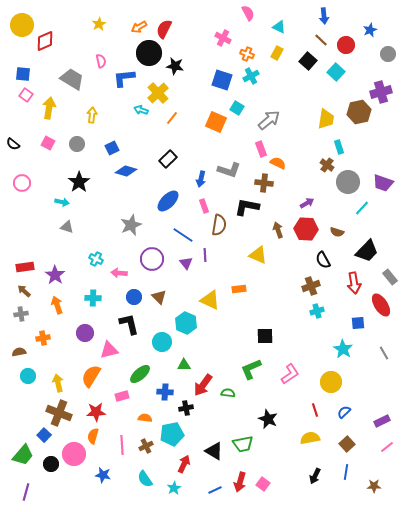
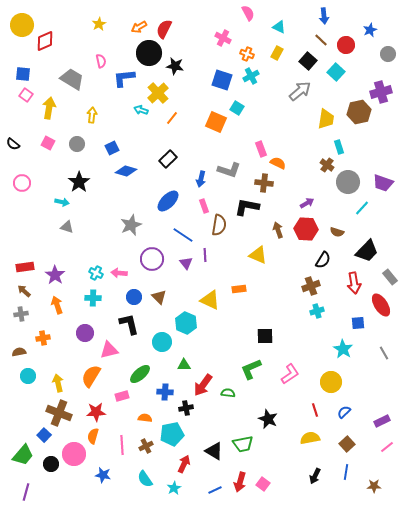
gray arrow at (269, 120): moved 31 px right, 29 px up
cyan cross at (96, 259): moved 14 px down
black semicircle at (323, 260): rotated 120 degrees counterclockwise
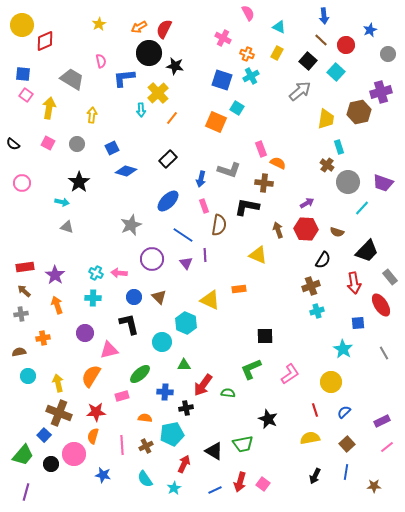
cyan arrow at (141, 110): rotated 112 degrees counterclockwise
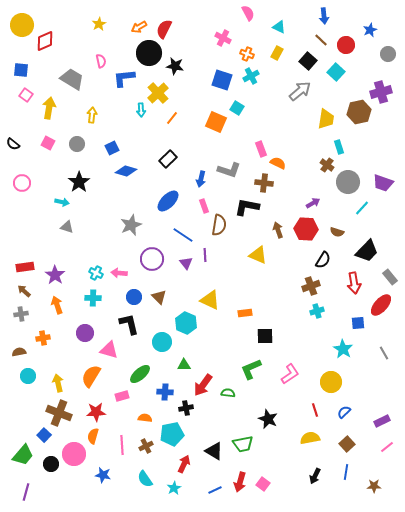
blue square at (23, 74): moved 2 px left, 4 px up
purple arrow at (307, 203): moved 6 px right
orange rectangle at (239, 289): moved 6 px right, 24 px down
red ellipse at (381, 305): rotated 75 degrees clockwise
pink triangle at (109, 350): rotated 30 degrees clockwise
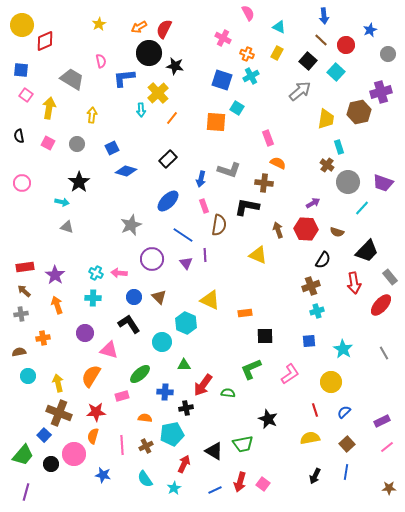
orange square at (216, 122): rotated 20 degrees counterclockwise
black semicircle at (13, 144): moved 6 px right, 8 px up; rotated 40 degrees clockwise
pink rectangle at (261, 149): moved 7 px right, 11 px up
blue square at (358, 323): moved 49 px left, 18 px down
black L-shape at (129, 324): rotated 20 degrees counterclockwise
brown star at (374, 486): moved 15 px right, 2 px down
